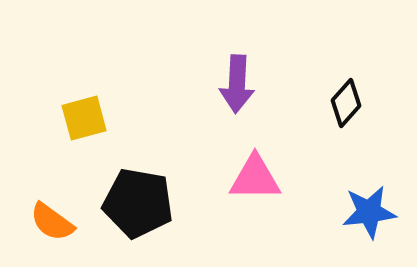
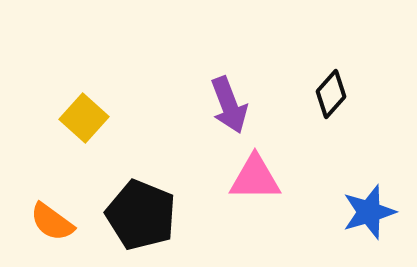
purple arrow: moved 8 px left, 21 px down; rotated 24 degrees counterclockwise
black diamond: moved 15 px left, 9 px up
yellow square: rotated 33 degrees counterclockwise
black pentagon: moved 3 px right, 12 px down; rotated 12 degrees clockwise
blue star: rotated 10 degrees counterclockwise
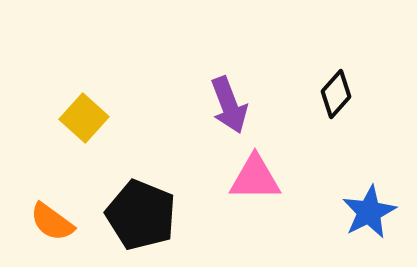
black diamond: moved 5 px right
blue star: rotated 10 degrees counterclockwise
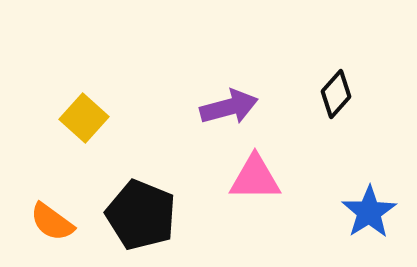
purple arrow: moved 2 px down; rotated 84 degrees counterclockwise
blue star: rotated 6 degrees counterclockwise
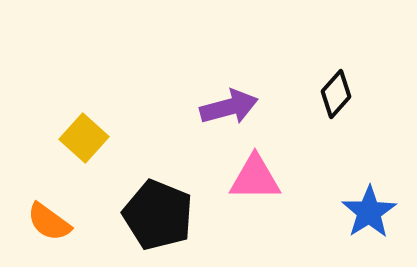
yellow square: moved 20 px down
black pentagon: moved 17 px right
orange semicircle: moved 3 px left
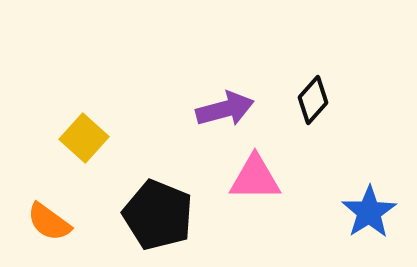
black diamond: moved 23 px left, 6 px down
purple arrow: moved 4 px left, 2 px down
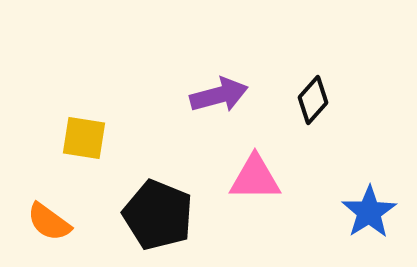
purple arrow: moved 6 px left, 14 px up
yellow square: rotated 33 degrees counterclockwise
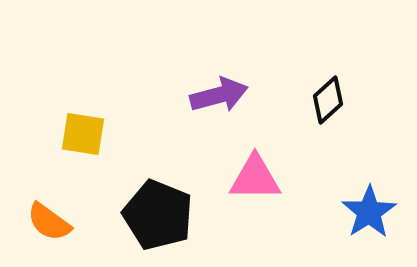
black diamond: moved 15 px right; rotated 6 degrees clockwise
yellow square: moved 1 px left, 4 px up
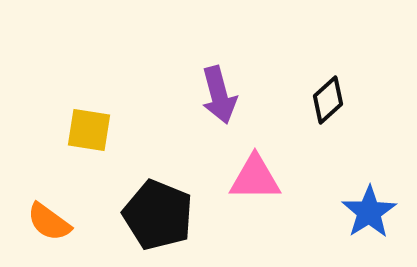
purple arrow: rotated 90 degrees clockwise
yellow square: moved 6 px right, 4 px up
